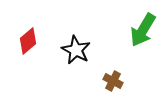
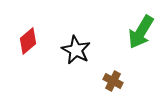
green arrow: moved 2 px left, 2 px down
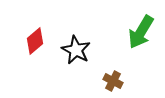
red diamond: moved 7 px right
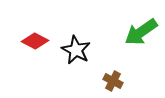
green arrow: rotated 24 degrees clockwise
red diamond: rotated 68 degrees clockwise
